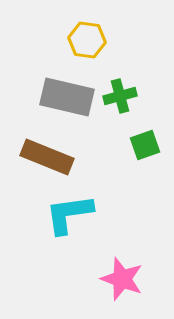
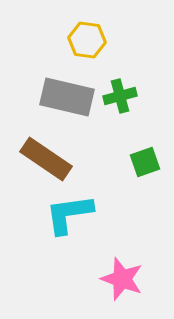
green square: moved 17 px down
brown rectangle: moved 1 px left, 2 px down; rotated 12 degrees clockwise
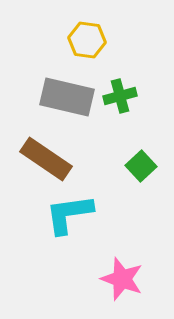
green square: moved 4 px left, 4 px down; rotated 24 degrees counterclockwise
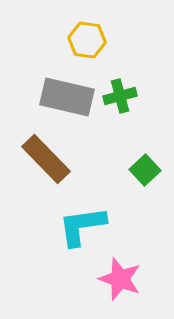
brown rectangle: rotated 12 degrees clockwise
green square: moved 4 px right, 4 px down
cyan L-shape: moved 13 px right, 12 px down
pink star: moved 2 px left
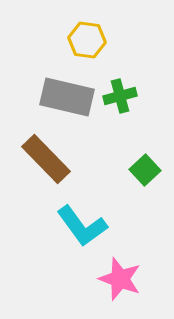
cyan L-shape: rotated 118 degrees counterclockwise
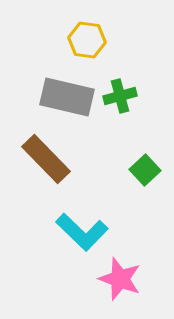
cyan L-shape: moved 6 px down; rotated 10 degrees counterclockwise
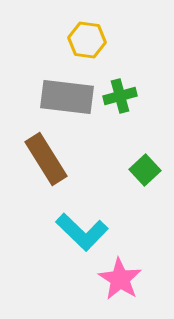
gray rectangle: rotated 6 degrees counterclockwise
brown rectangle: rotated 12 degrees clockwise
pink star: rotated 12 degrees clockwise
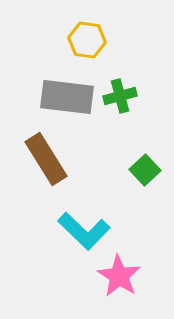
cyan L-shape: moved 2 px right, 1 px up
pink star: moved 1 px left, 3 px up
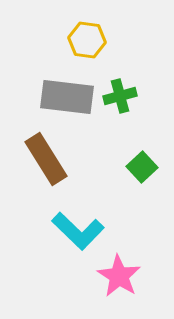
green square: moved 3 px left, 3 px up
cyan L-shape: moved 6 px left
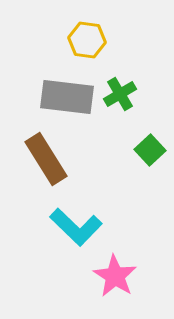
green cross: moved 2 px up; rotated 16 degrees counterclockwise
green square: moved 8 px right, 17 px up
cyan L-shape: moved 2 px left, 4 px up
pink star: moved 4 px left
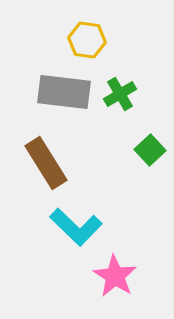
gray rectangle: moved 3 px left, 5 px up
brown rectangle: moved 4 px down
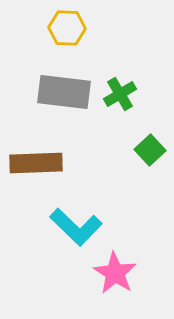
yellow hexagon: moved 20 px left, 12 px up; rotated 6 degrees counterclockwise
brown rectangle: moved 10 px left; rotated 60 degrees counterclockwise
pink star: moved 3 px up
